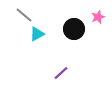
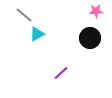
pink star: moved 2 px left, 6 px up; rotated 16 degrees clockwise
black circle: moved 16 px right, 9 px down
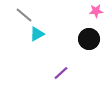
black circle: moved 1 px left, 1 px down
